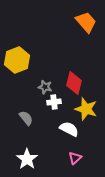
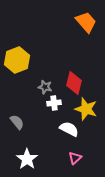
white cross: moved 1 px down
gray semicircle: moved 9 px left, 4 px down
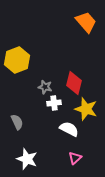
gray semicircle: rotated 14 degrees clockwise
white star: rotated 15 degrees counterclockwise
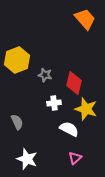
orange trapezoid: moved 1 px left, 3 px up
gray star: moved 12 px up
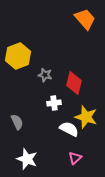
yellow hexagon: moved 1 px right, 4 px up
yellow star: moved 8 px down
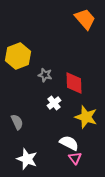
red diamond: rotated 15 degrees counterclockwise
white cross: rotated 32 degrees counterclockwise
white semicircle: moved 14 px down
pink triangle: rotated 24 degrees counterclockwise
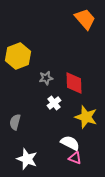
gray star: moved 1 px right, 3 px down; rotated 24 degrees counterclockwise
gray semicircle: moved 2 px left; rotated 140 degrees counterclockwise
white semicircle: moved 1 px right
pink triangle: rotated 32 degrees counterclockwise
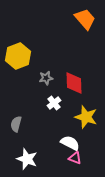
gray semicircle: moved 1 px right, 2 px down
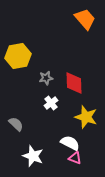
yellow hexagon: rotated 10 degrees clockwise
white cross: moved 3 px left
gray semicircle: rotated 119 degrees clockwise
white star: moved 6 px right, 3 px up
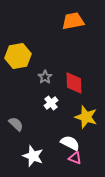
orange trapezoid: moved 12 px left, 2 px down; rotated 60 degrees counterclockwise
gray star: moved 1 px left, 1 px up; rotated 24 degrees counterclockwise
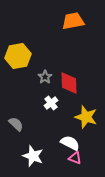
red diamond: moved 5 px left
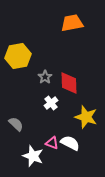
orange trapezoid: moved 1 px left, 2 px down
pink triangle: moved 23 px left, 15 px up
